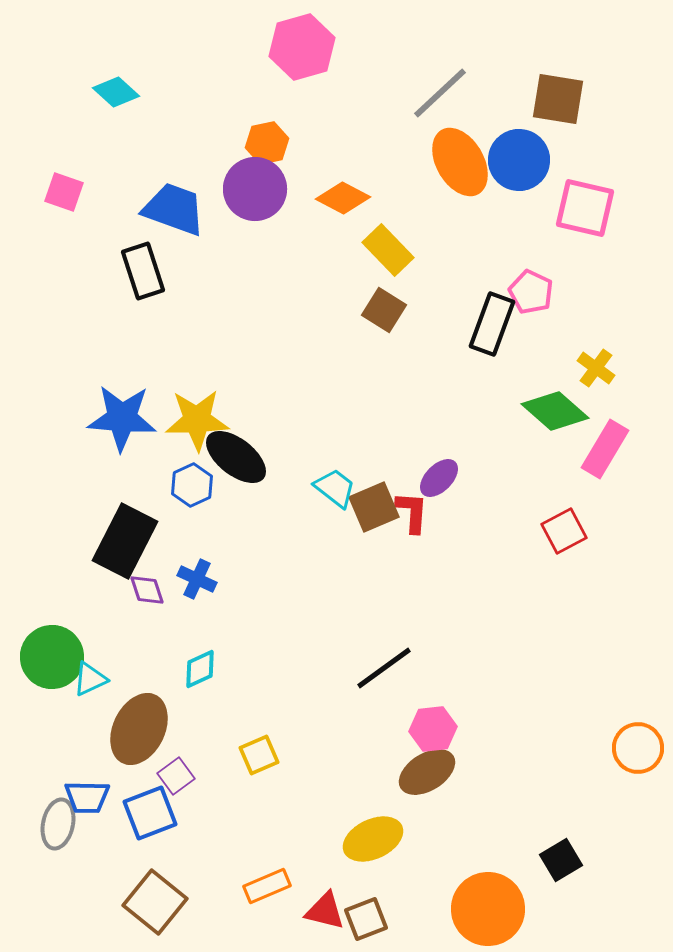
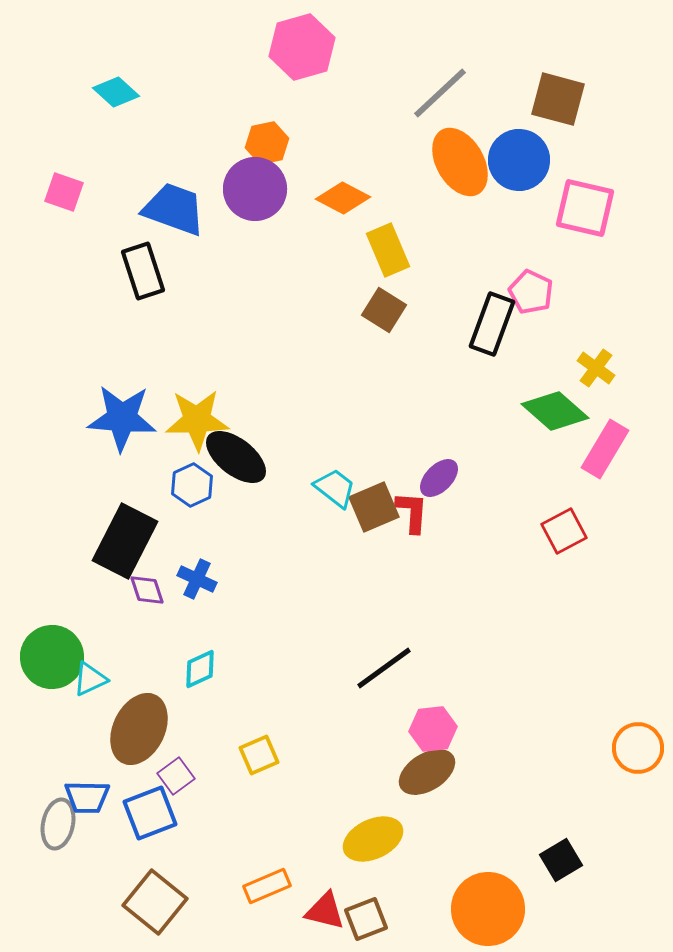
brown square at (558, 99): rotated 6 degrees clockwise
yellow rectangle at (388, 250): rotated 21 degrees clockwise
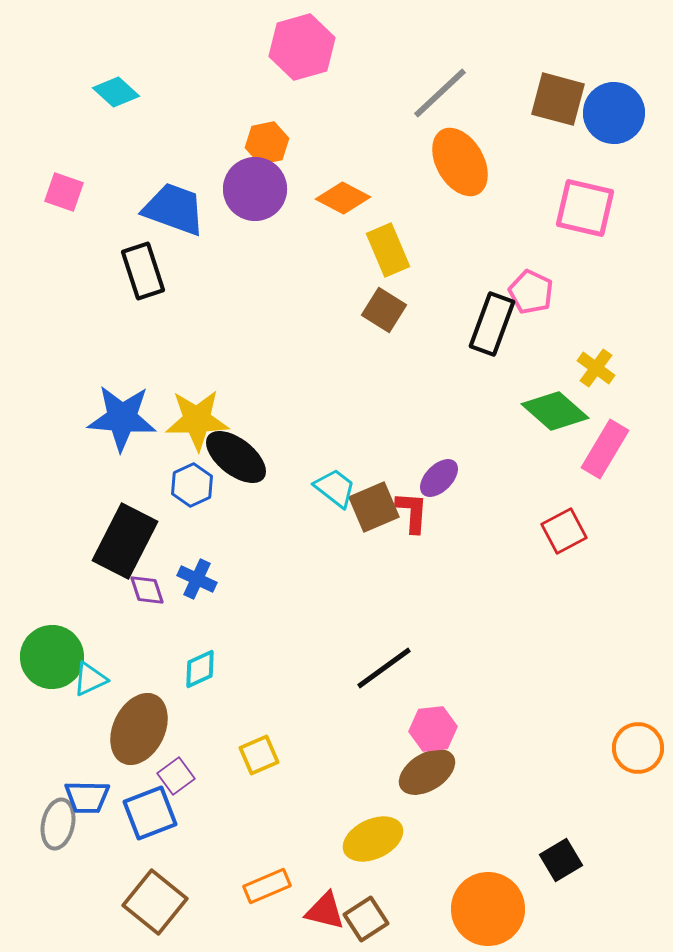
blue circle at (519, 160): moved 95 px right, 47 px up
brown square at (366, 919): rotated 12 degrees counterclockwise
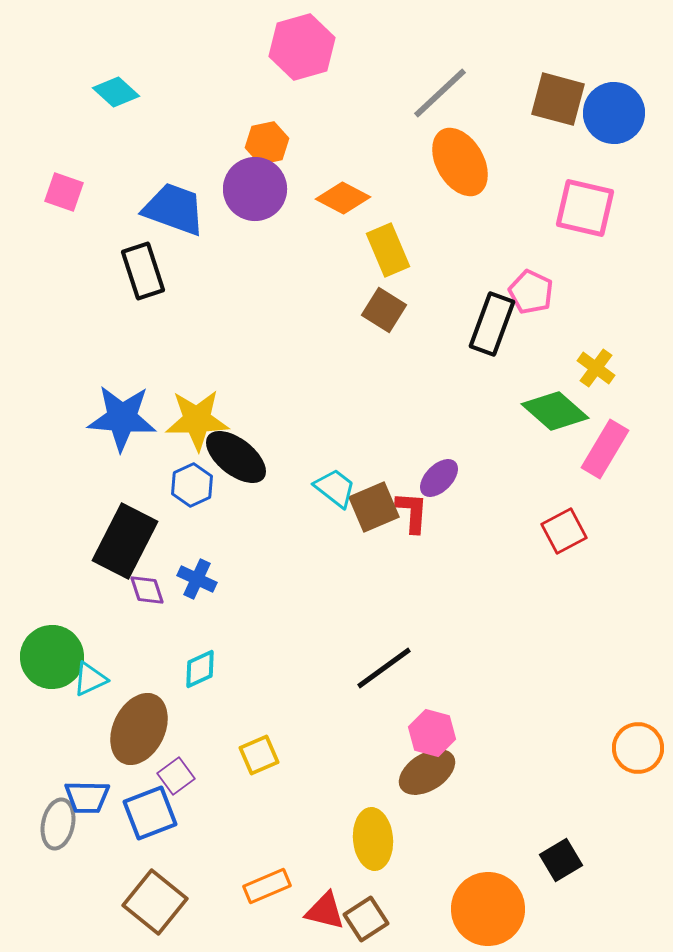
pink hexagon at (433, 729): moved 1 px left, 4 px down; rotated 21 degrees clockwise
yellow ellipse at (373, 839): rotated 70 degrees counterclockwise
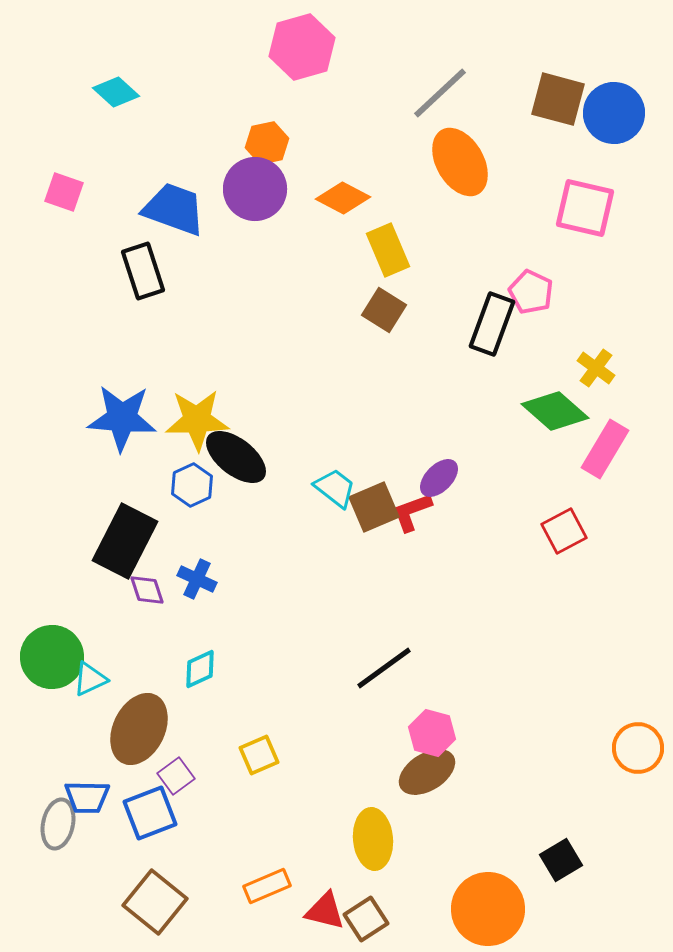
red L-shape at (412, 512): rotated 114 degrees counterclockwise
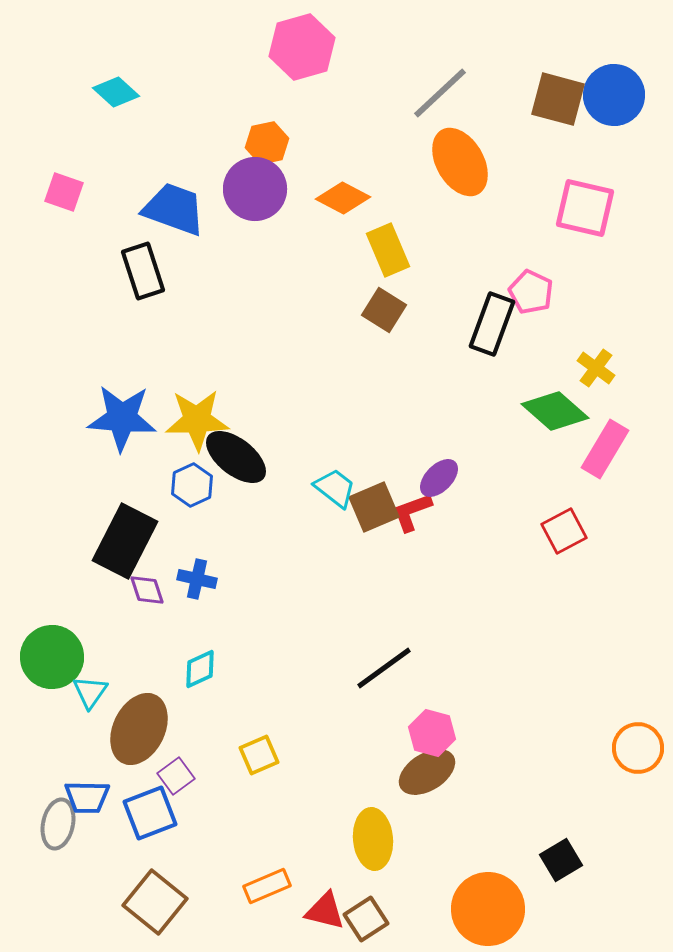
blue circle at (614, 113): moved 18 px up
blue cross at (197, 579): rotated 12 degrees counterclockwise
cyan triangle at (90, 679): moved 13 px down; rotated 30 degrees counterclockwise
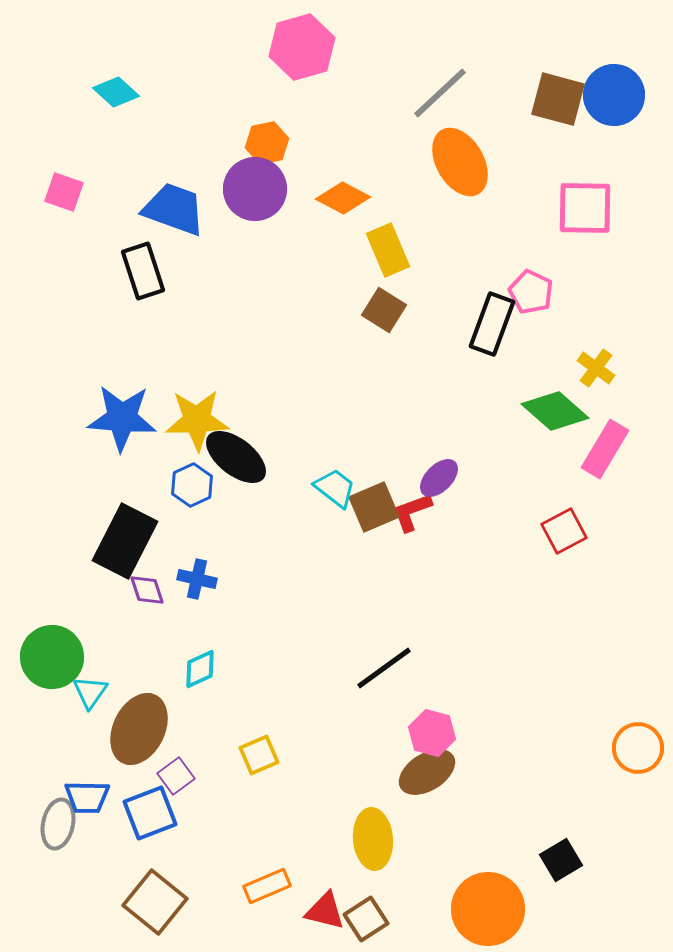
pink square at (585, 208): rotated 12 degrees counterclockwise
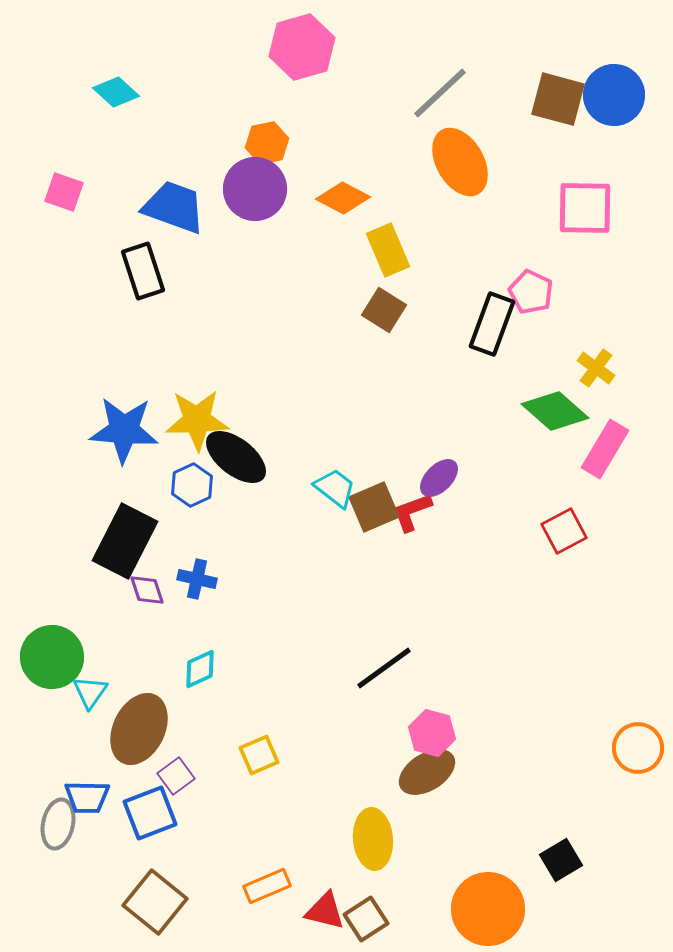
blue trapezoid at (174, 209): moved 2 px up
blue star at (122, 418): moved 2 px right, 12 px down
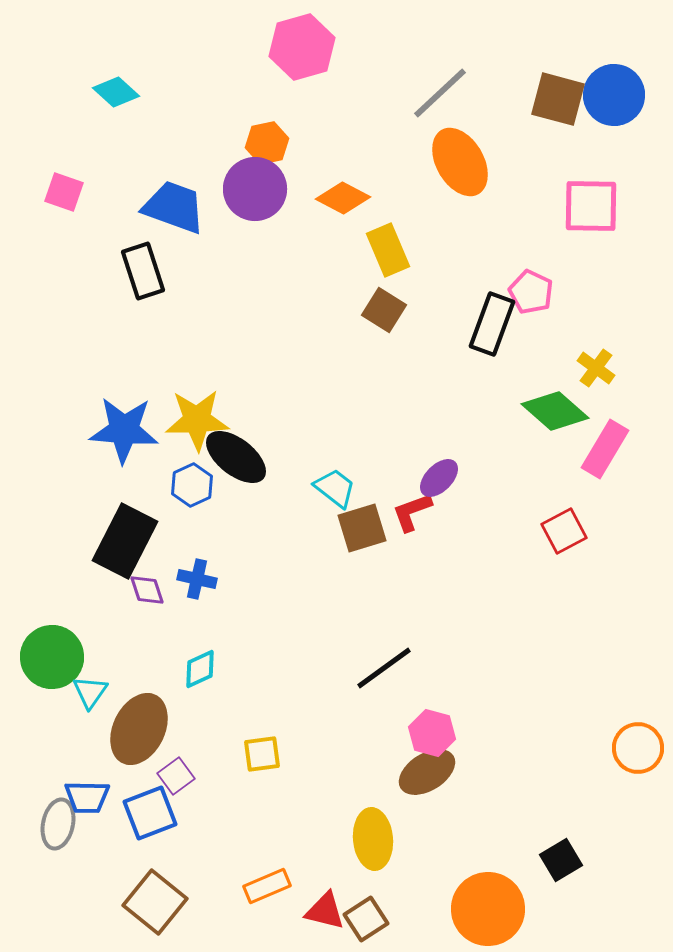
pink square at (585, 208): moved 6 px right, 2 px up
brown square at (374, 507): moved 12 px left, 21 px down; rotated 6 degrees clockwise
yellow square at (259, 755): moved 3 px right, 1 px up; rotated 15 degrees clockwise
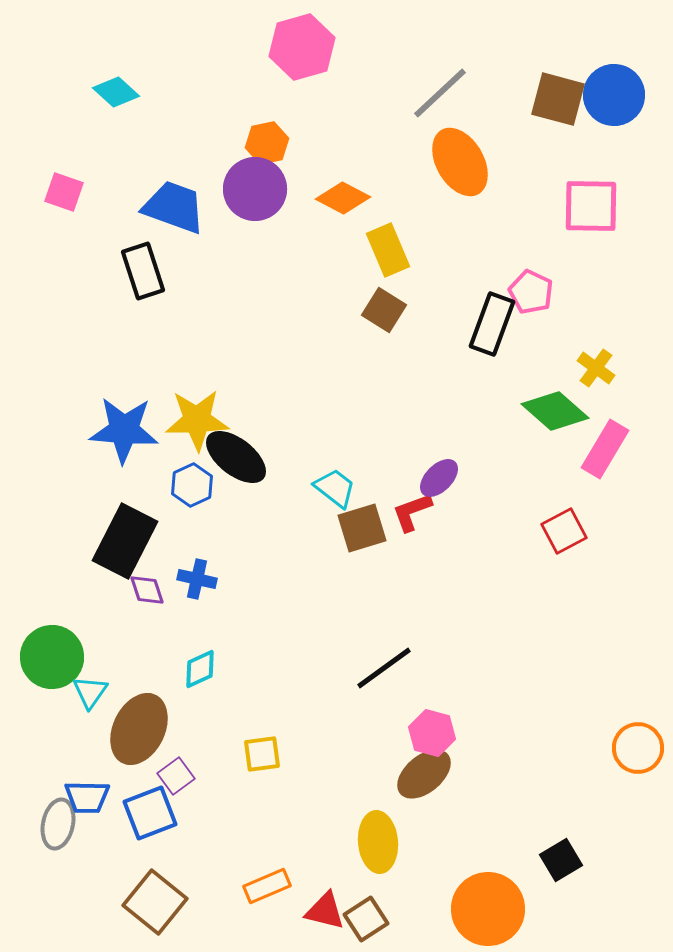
brown ellipse at (427, 772): moved 3 px left, 2 px down; rotated 8 degrees counterclockwise
yellow ellipse at (373, 839): moved 5 px right, 3 px down
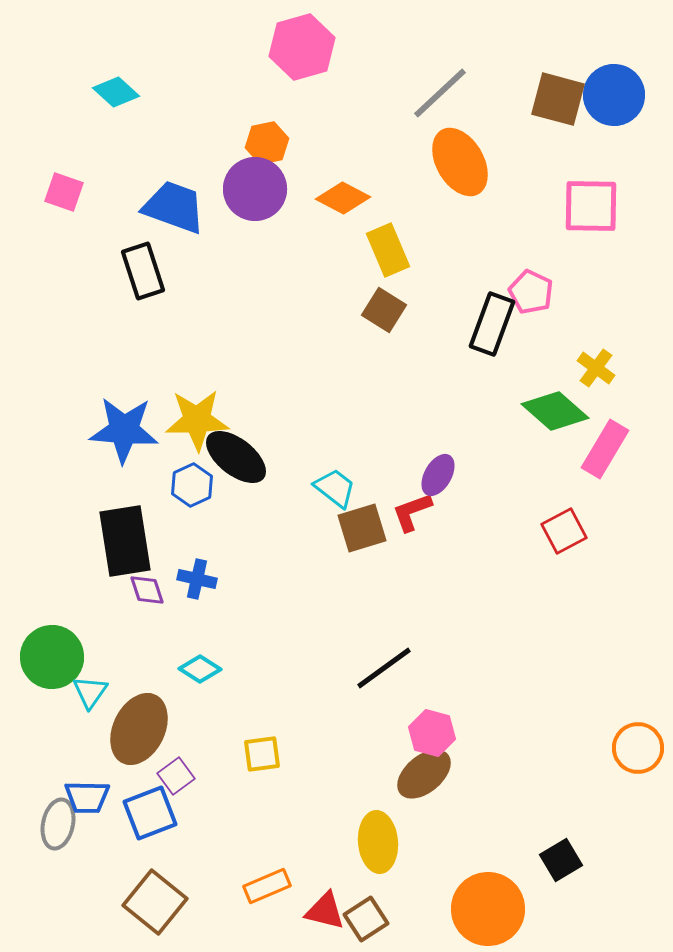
purple ellipse at (439, 478): moved 1 px left, 3 px up; rotated 15 degrees counterclockwise
black rectangle at (125, 541): rotated 36 degrees counterclockwise
cyan diamond at (200, 669): rotated 57 degrees clockwise
